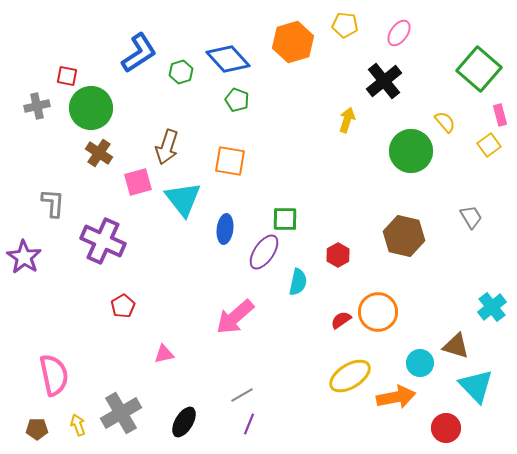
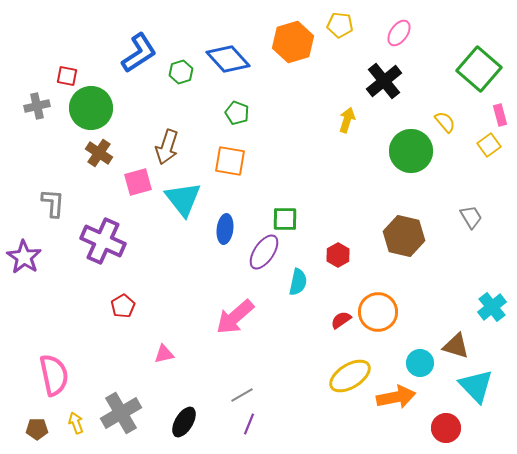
yellow pentagon at (345, 25): moved 5 px left
green pentagon at (237, 100): moved 13 px down
yellow arrow at (78, 425): moved 2 px left, 2 px up
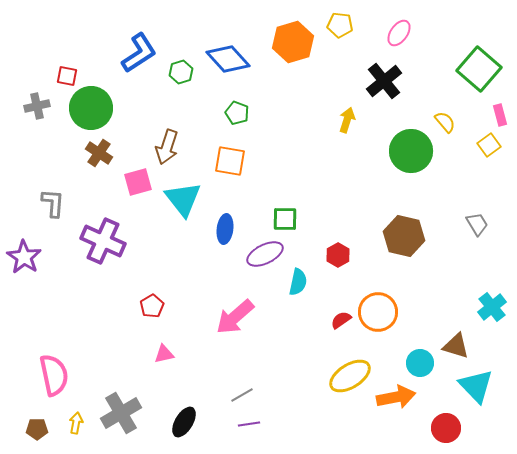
gray trapezoid at (471, 217): moved 6 px right, 7 px down
purple ellipse at (264, 252): moved 1 px right, 2 px down; rotated 30 degrees clockwise
red pentagon at (123, 306): moved 29 px right
yellow arrow at (76, 423): rotated 30 degrees clockwise
purple line at (249, 424): rotated 60 degrees clockwise
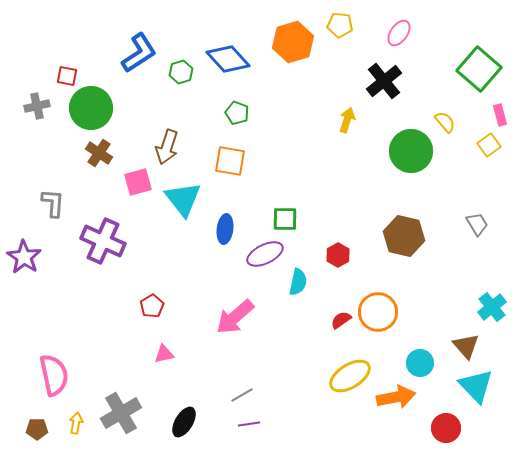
brown triangle at (456, 346): moved 10 px right; rotated 32 degrees clockwise
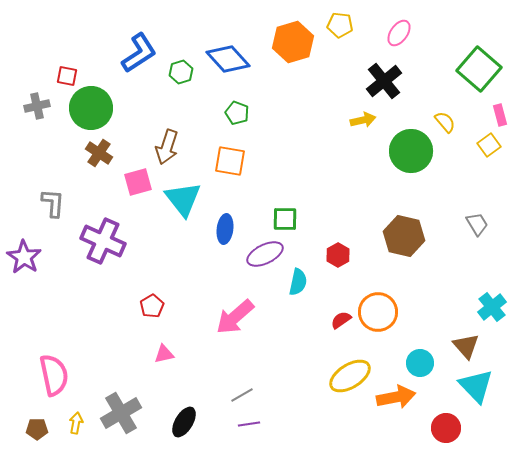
yellow arrow at (347, 120): moved 16 px right; rotated 60 degrees clockwise
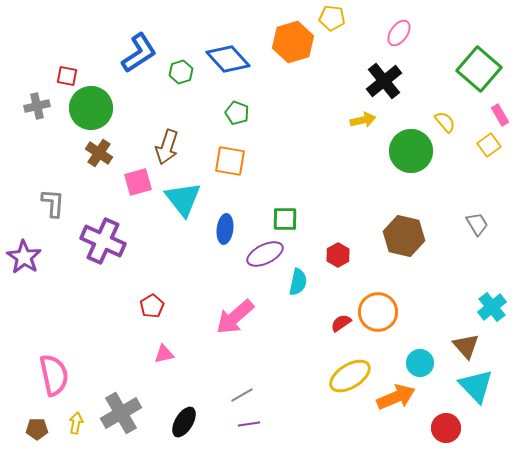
yellow pentagon at (340, 25): moved 8 px left, 7 px up
pink rectangle at (500, 115): rotated 15 degrees counterclockwise
red semicircle at (341, 320): moved 3 px down
orange arrow at (396, 397): rotated 12 degrees counterclockwise
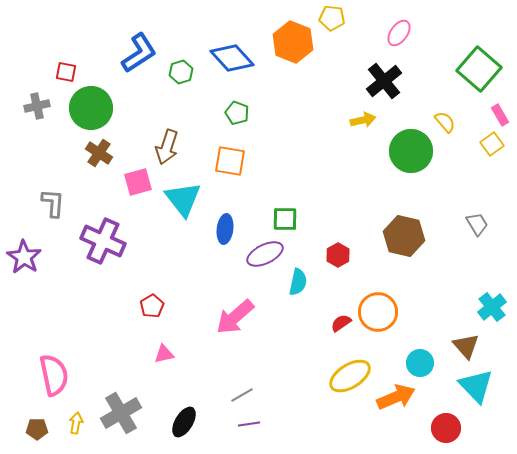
orange hexagon at (293, 42): rotated 21 degrees counterclockwise
blue diamond at (228, 59): moved 4 px right, 1 px up
red square at (67, 76): moved 1 px left, 4 px up
yellow square at (489, 145): moved 3 px right, 1 px up
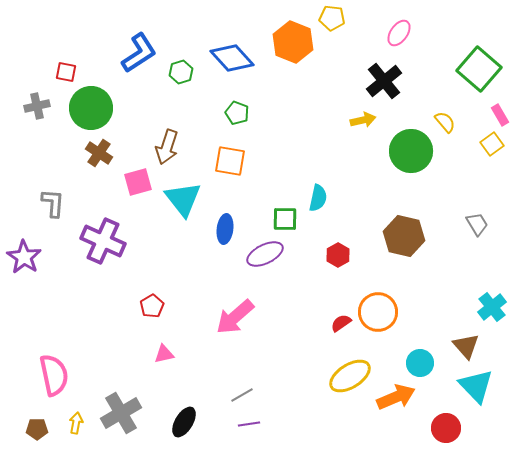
cyan semicircle at (298, 282): moved 20 px right, 84 px up
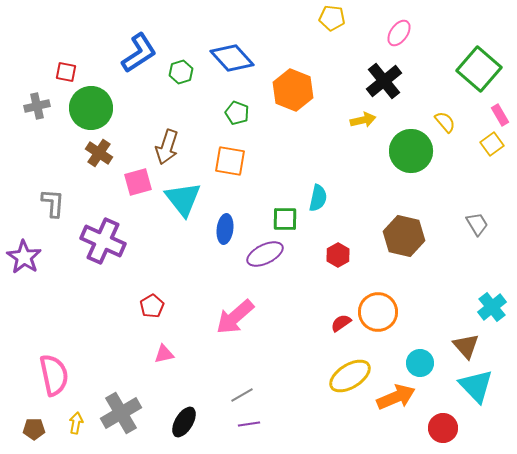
orange hexagon at (293, 42): moved 48 px down
red circle at (446, 428): moved 3 px left
brown pentagon at (37, 429): moved 3 px left
